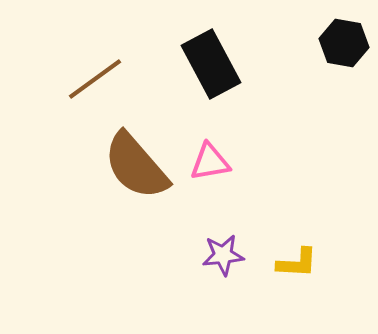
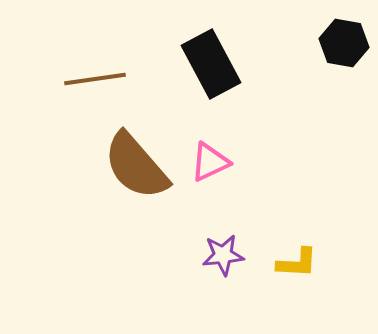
brown line: rotated 28 degrees clockwise
pink triangle: rotated 15 degrees counterclockwise
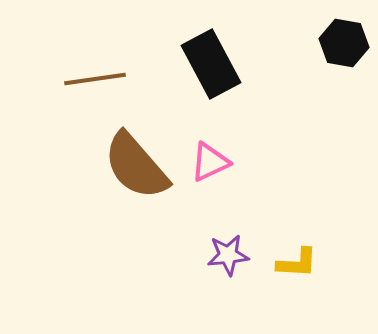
purple star: moved 5 px right
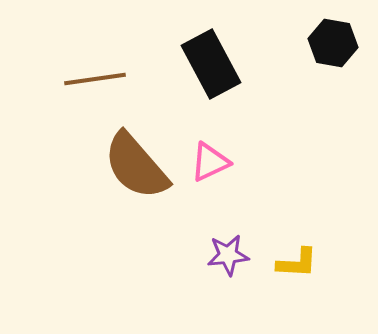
black hexagon: moved 11 px left
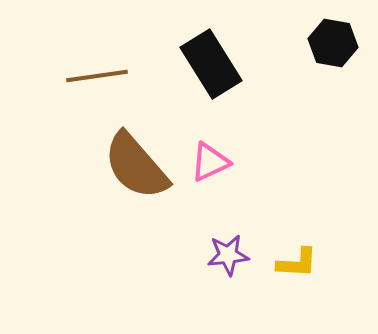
black rectangle: rotated 4 degrees counterclockwise
brown line: moved 2 px right, 3 px up
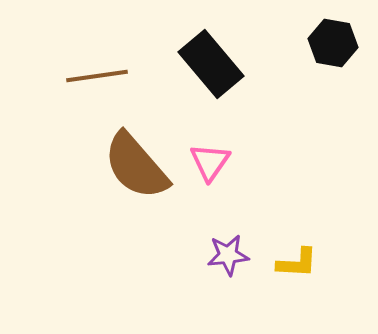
black rectangle: rotated 8 degrees counterclockwise
pink triangle: rotated 30 degrees counterclockwise
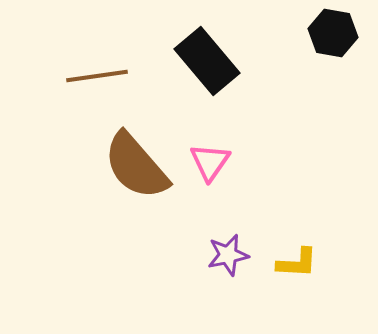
black hexagon: moved 10 px up
black rectangle: moved 4 px left, 3 px up
purple star: rotated 6 degrees counterclockwise
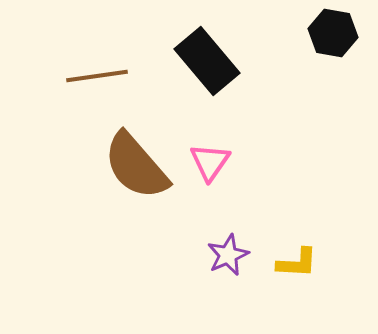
purple star: rotated 12 degrees counterclockwise
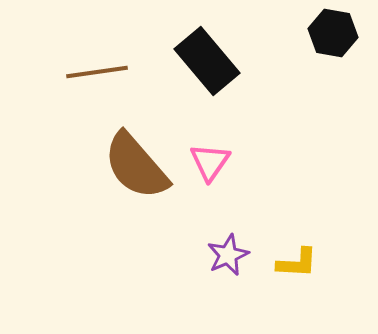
brown line: moved 4 px up
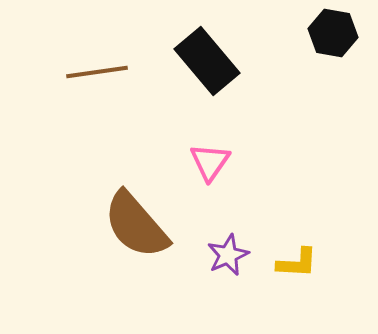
brown semicircle: moved 59 px down
